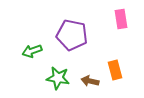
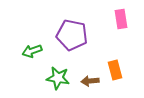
brown arrow: rotated 18 degrees counterclockwise
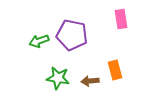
green arrow: moved 7 px right, 10 px up
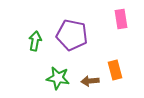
green arrow: moved 4 px left; rotated 120 degrees clockwise
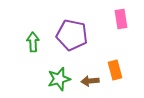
green arrow: moved 2 px left, 1 px down; rotated 12 degrees counterclockwise
green star: moved 1 px right, 1 px down; rotated 25 degrees counterclockwise
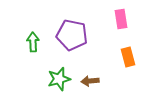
orange rectangle: moved 13 px right, 13 px up
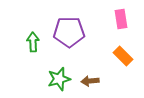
purple pentagon: moved 3 px left, 3 px up; rotated 12 degrees counterclockwise
orange rectangle: moved 5 px left, 1 px up; rotated 30 degrees counterclockwise
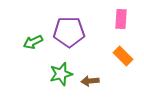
pink rectangle: rotated 12 degrees clockwise
green arrow: rotated 114 degrees counterclockwise
green star: moved 2 px right, 5 px up
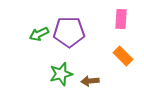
green arrow: moved 6 px right, 8 px up
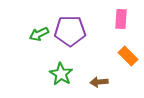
purple pentagon: moved 1 px right, 1 px up
orange rectangle: moved 5 px right
green star: rotated 25 degrees counterclockwise
brown arrow: moved 9 px right, 1 px down
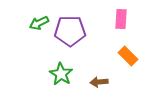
green arrow: moved 11 px up
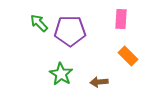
green arrow: rotated 72 degrees clockwise
